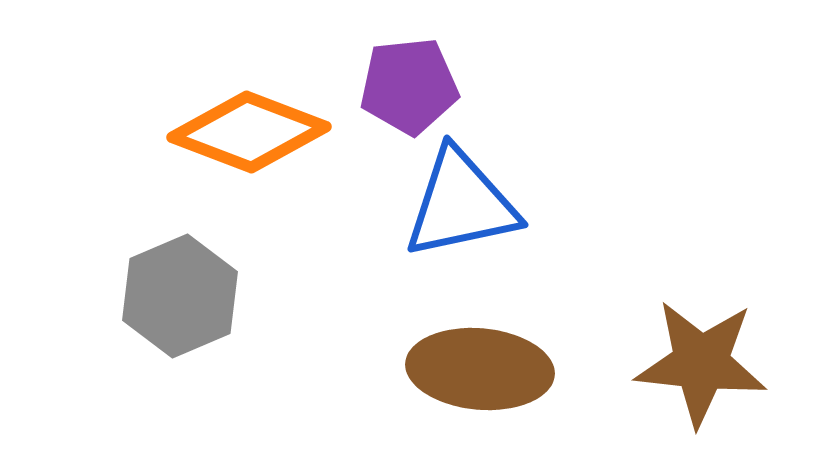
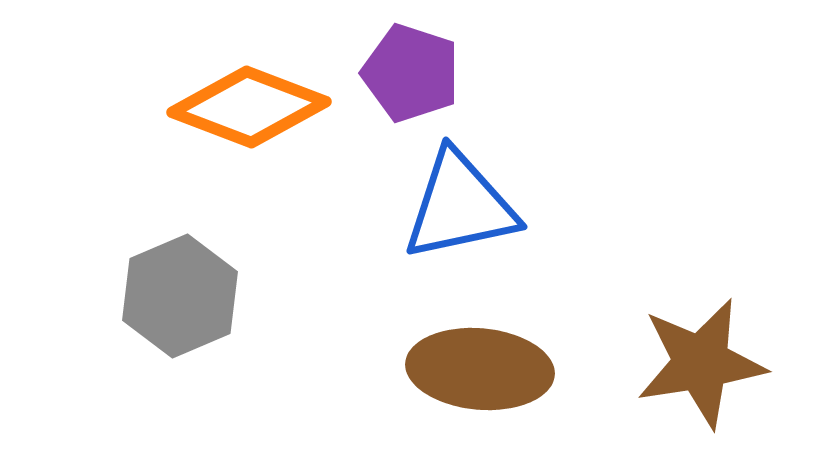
purple pentagon: moved 2 px right, 13 px up; rotated 24 degrees clockwise
orange diamond: moved 25 px up
blue triangle: moved 1 px left, 2 px down
brown star: rotated 15 degrees counterclockwise
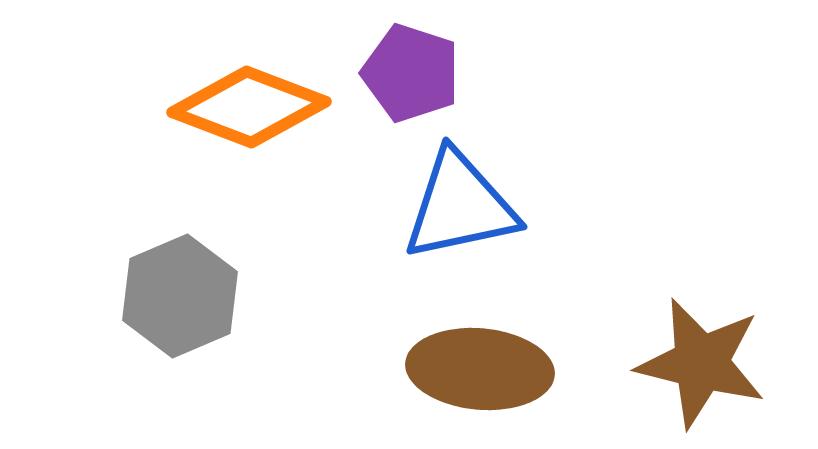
brown star: rotated 23 degrees clockwise
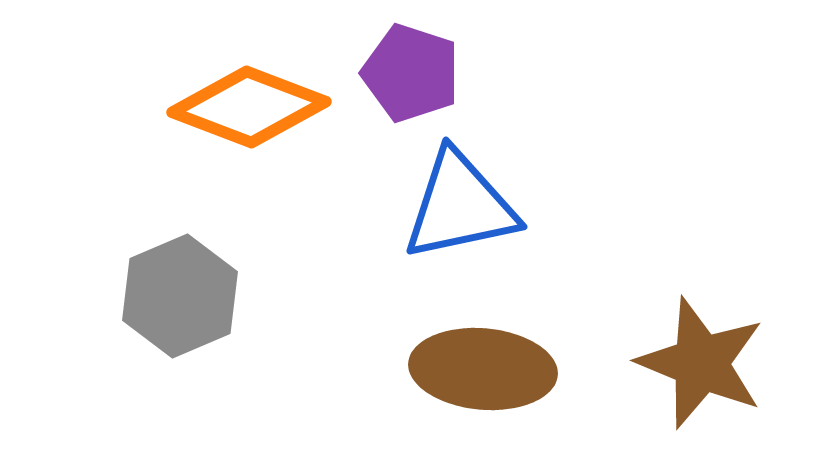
brown star: rotated 8 degrees clockwise
brown ellipse: moved 3 px right
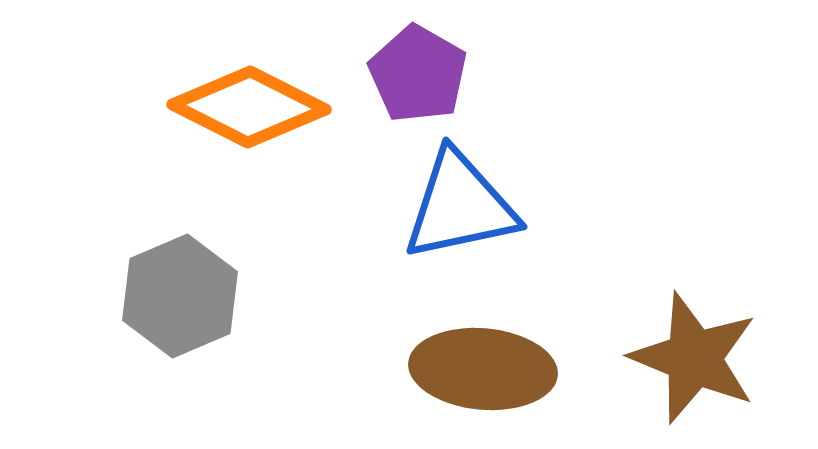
purple pentagon: moved 7 px right, 1 px down; rotated 12 degrees clockwise
orange diamond: rotated 6 degrees clockwise
brown star: moved 7 px left, 5 px up
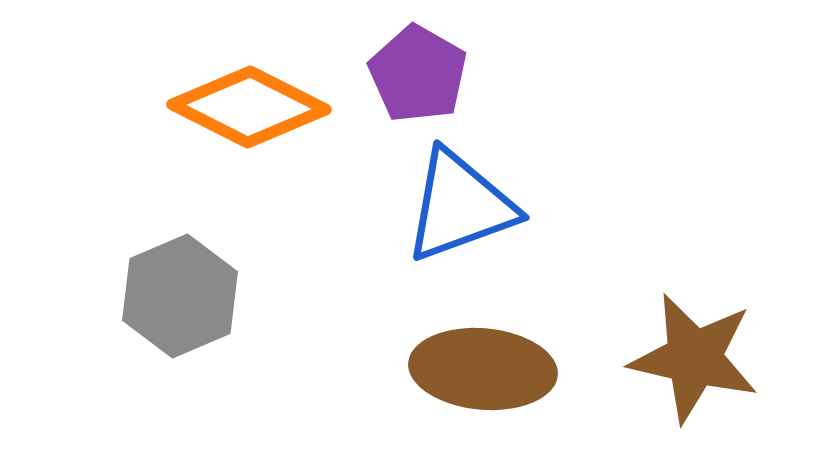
blue triangle: rotated 8 degrees counterclockwise
brown star: rotated 9 degrees counterclockwise
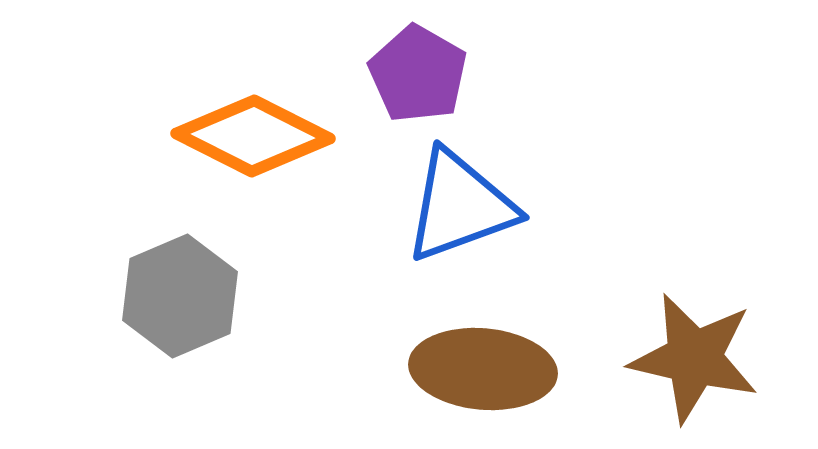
orange diamond: moved 4 px right, 29 px down
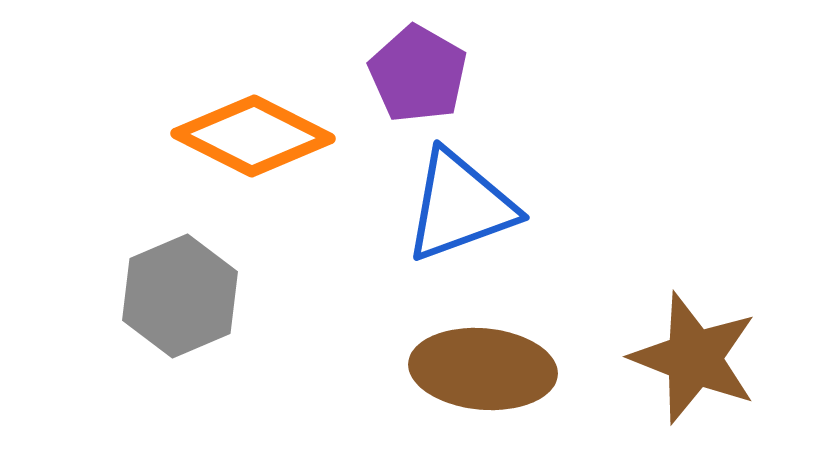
brown star: rotated 8 degrees clockwise
